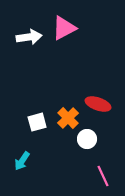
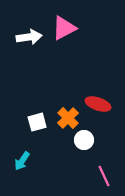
white circle: moved 3 px left, 1 px down
pink line: moved 1 px right
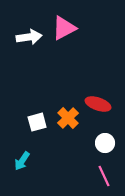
white circle: moved 21 px right, 3 px down
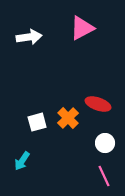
pink triangle: moved 18 px right
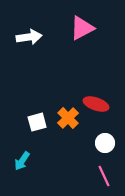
red ellipse: moved 2 px left
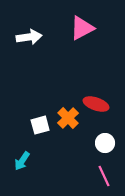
white square: moved 3 px right, 3 px down
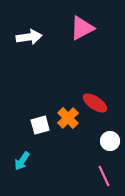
red ellipse: moved 1 px left, 1 px up; rotated 15 degrees clockwise
white circle: moved 5 px right, 2 px up
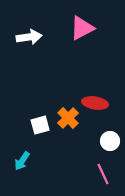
red ellipse: rotated 25 degrees counterclockwise
pink line: moved 1 px left, 2 px up
